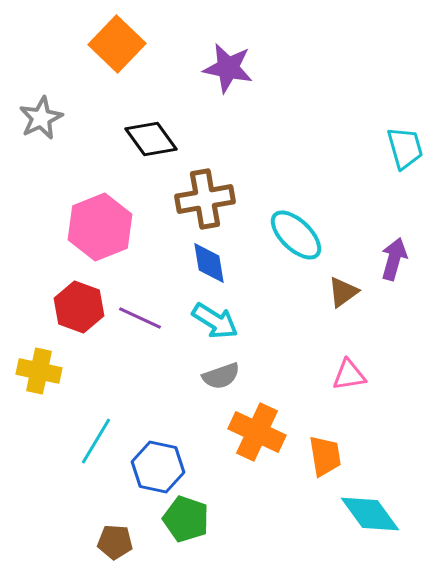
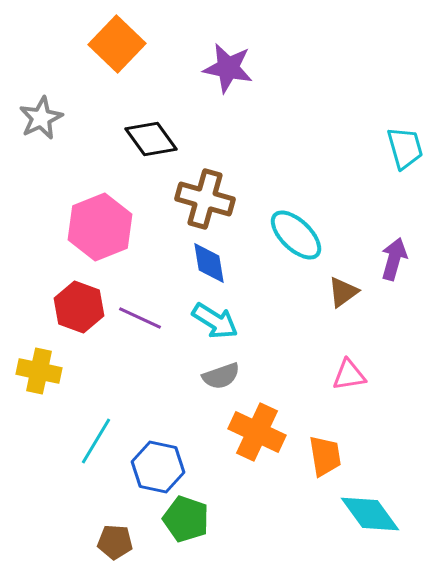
brown cross: rotated 26 degrees clockwise
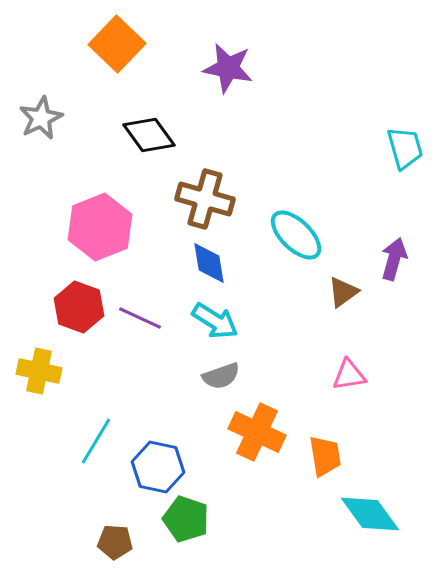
black diamond: moved 2 px left, 4 px up
